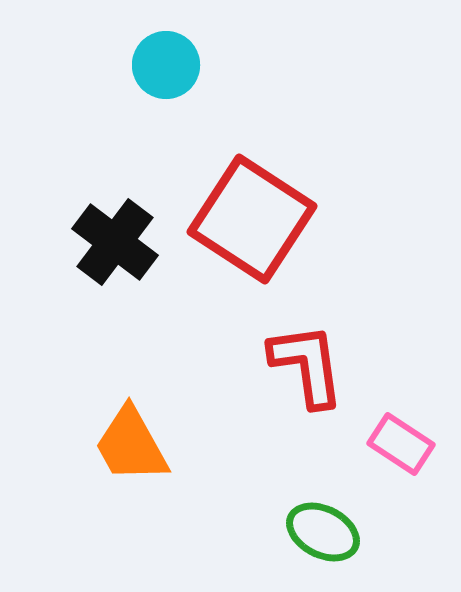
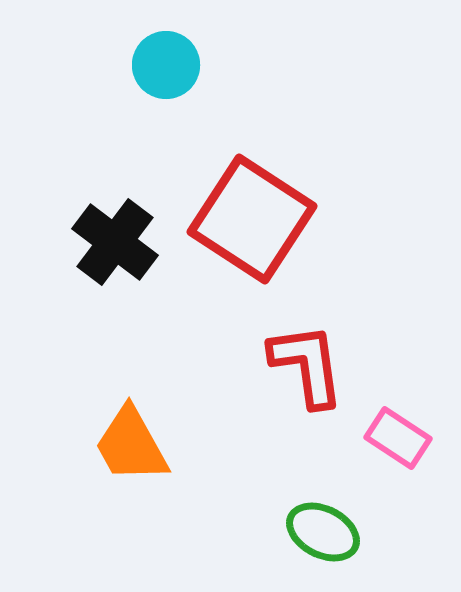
pink rectangle: moved 3 px left, 6 px up
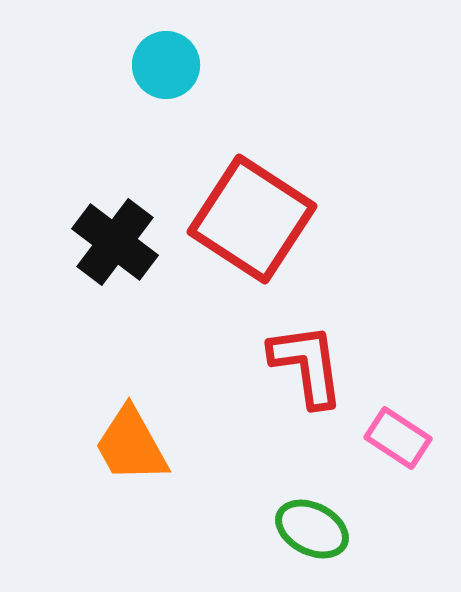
green ellipse: moved 11 px left, 3 px up
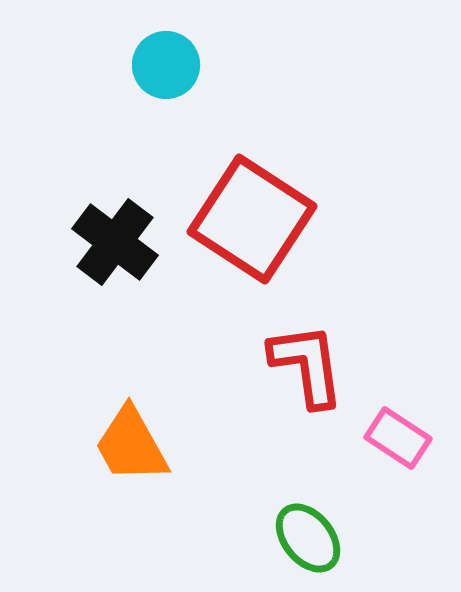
green ellipse: moved 4 px left, 9 px down; rotated 24 degrees clockwise
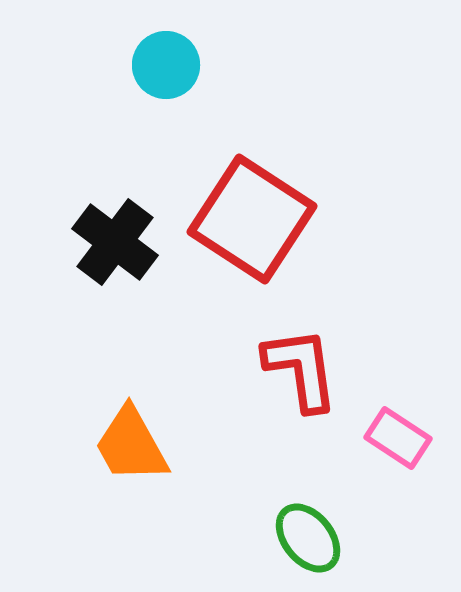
red L-shape: moved 6 px left, 4 px down
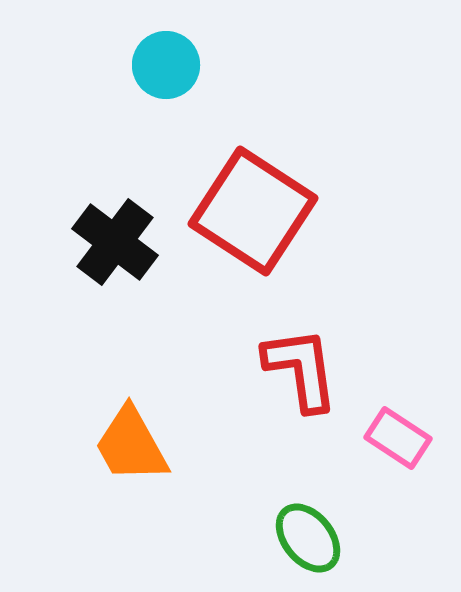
red square: moved 1 px right, 8 px up
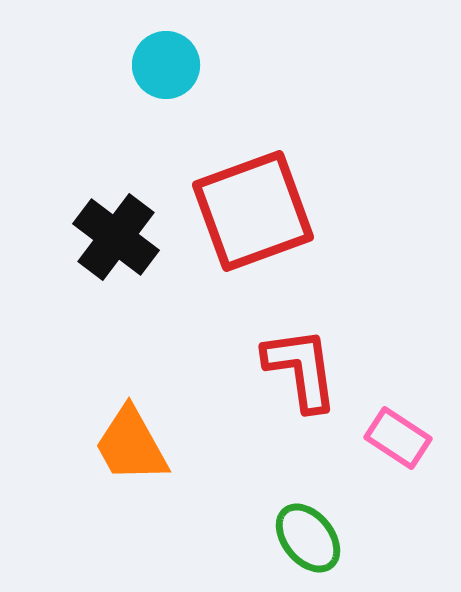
red square: rotated 37 degrees clockwise
black cross: moved 1 px right, 5 px up
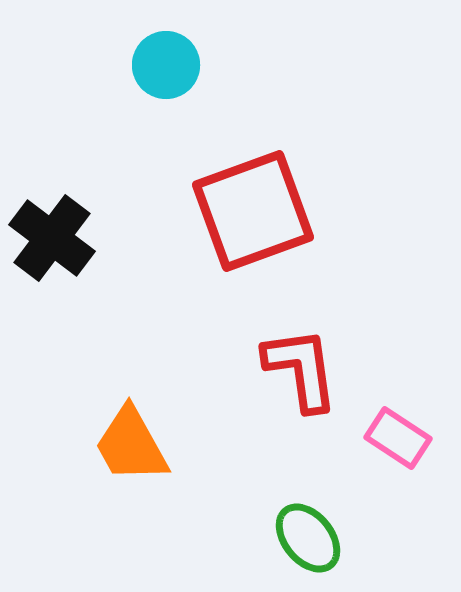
black cross: moved 64 px left, 1 px down
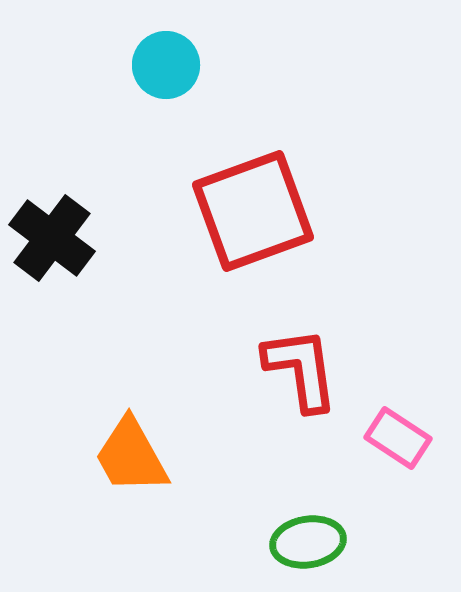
orange trapezoid: moved 11 px down
green ellipse: moved 4 px down; rotated 60 degrees counterclockwise
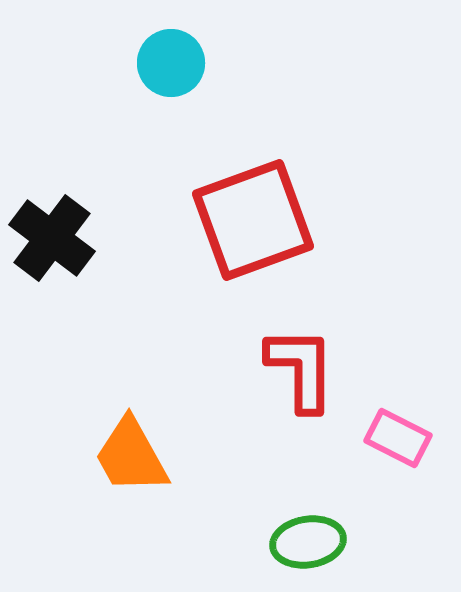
cyan circle: moved 5 px right, 2 px up
red square: moved 9 px down
red L-shape: rotated 8 degrees clockwise
pink rectangle: rotated 6 degrees counterclockwise
